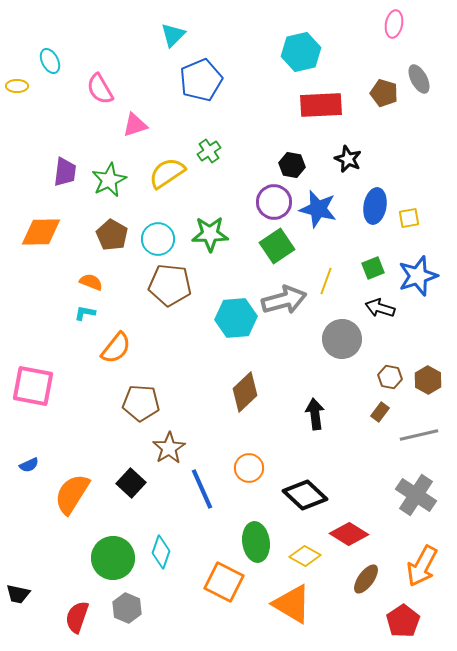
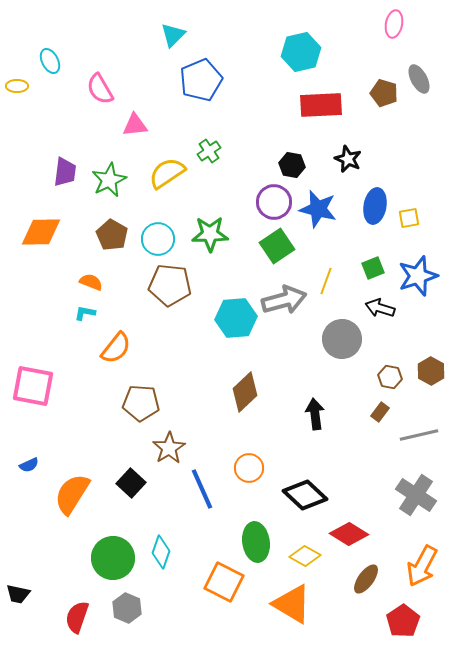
pink triangle at (135, 125): rotated 12 degrees clockwise
brown hexagon at (428, 380): moved 3 px right, 9 px up
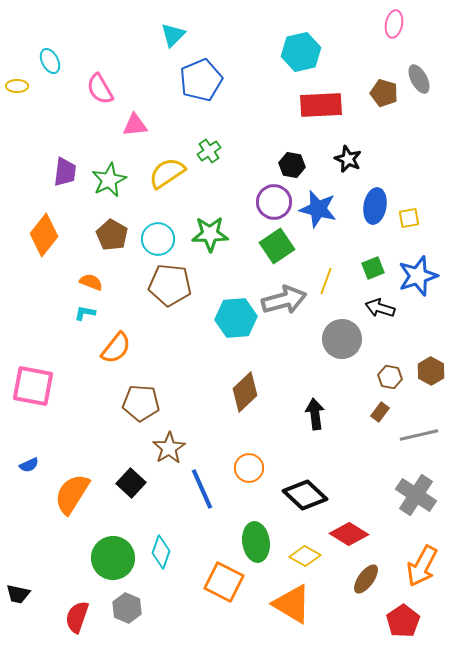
orange diamond at (41, 232): moved 3 px right, 3 px down; rotated 51 degrees counterclockwise
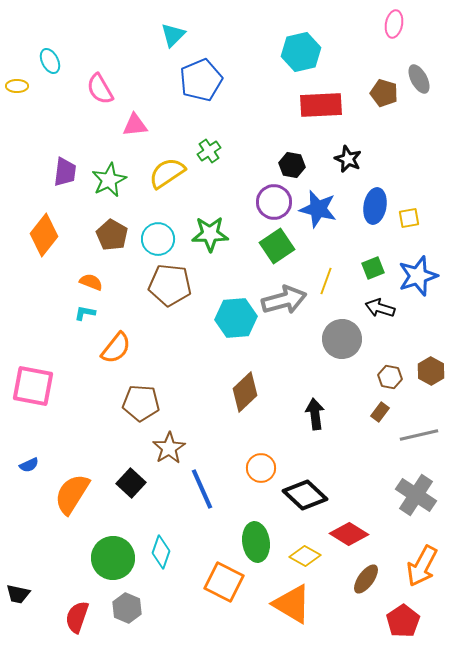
orange circle at (249, 468): moved 12 px right
